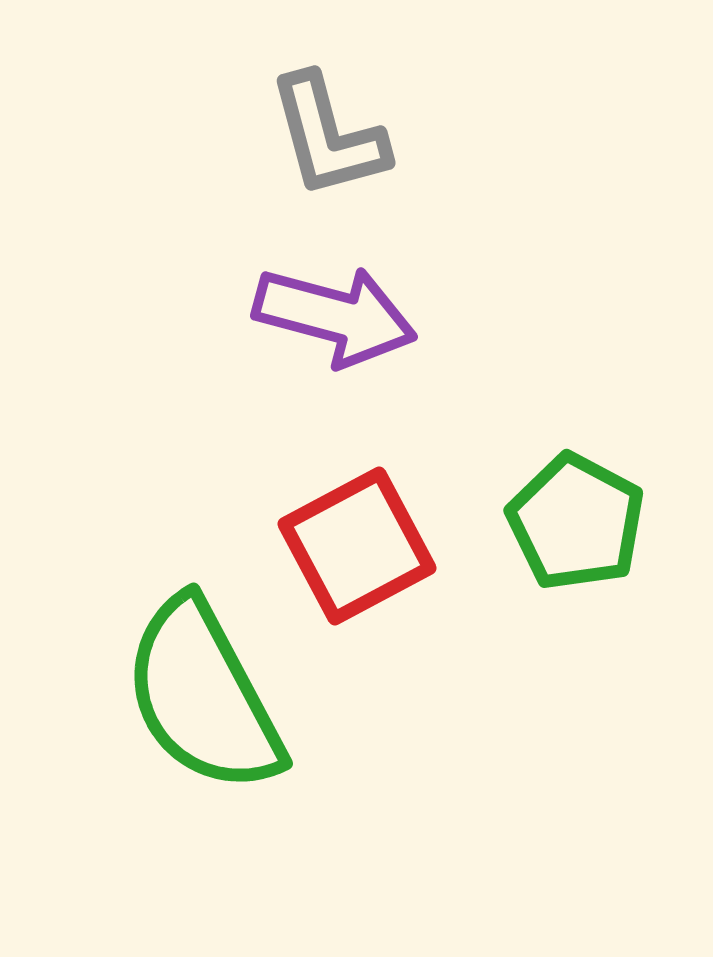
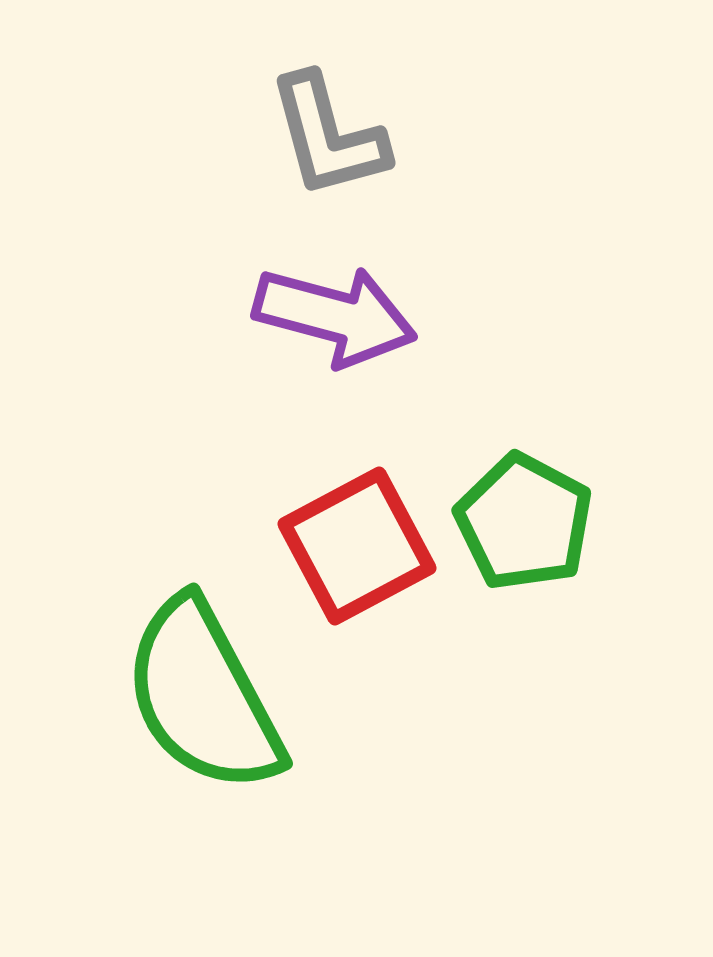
green pentagon: moved 52 px left
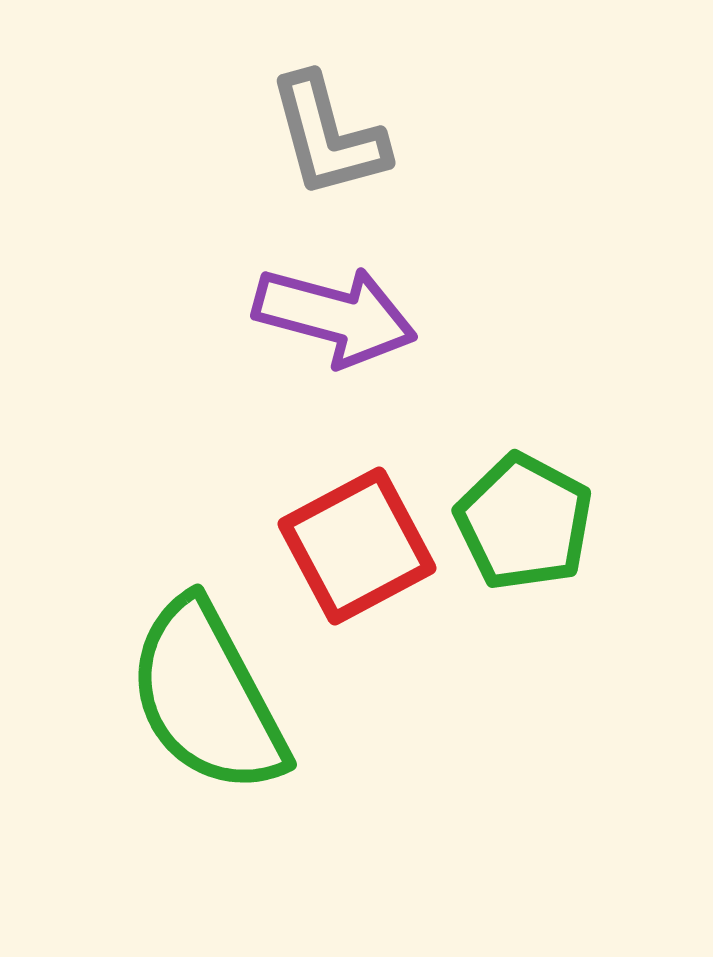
green semicircle: moved 4 px right, 1 px down
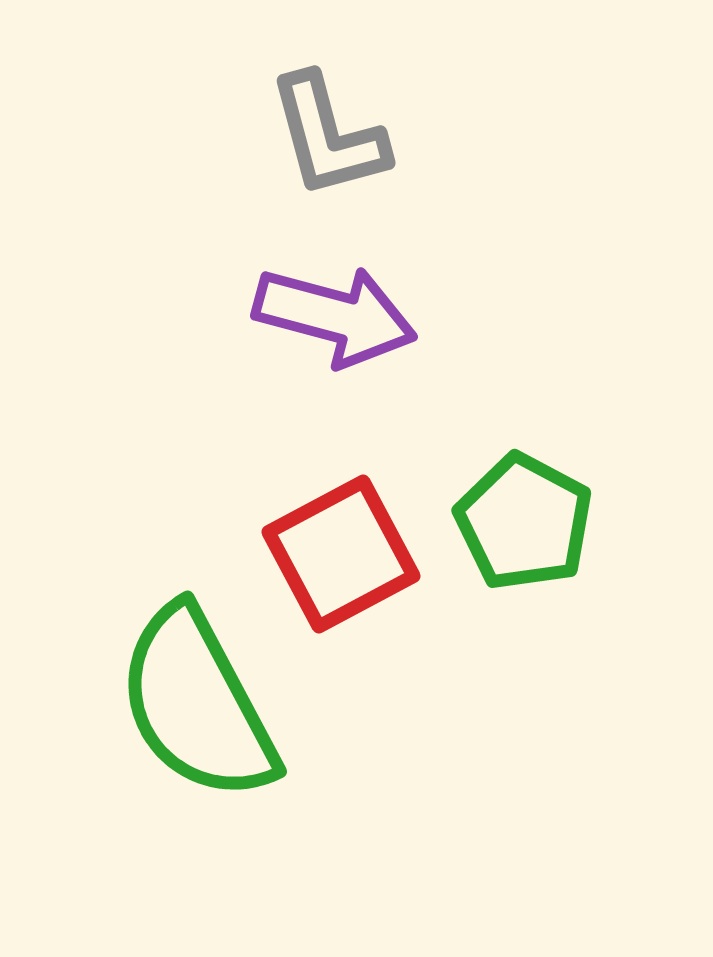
red square: moved 16 px left, 8 px down
green semicircle: moved 10 px left, 7 px down
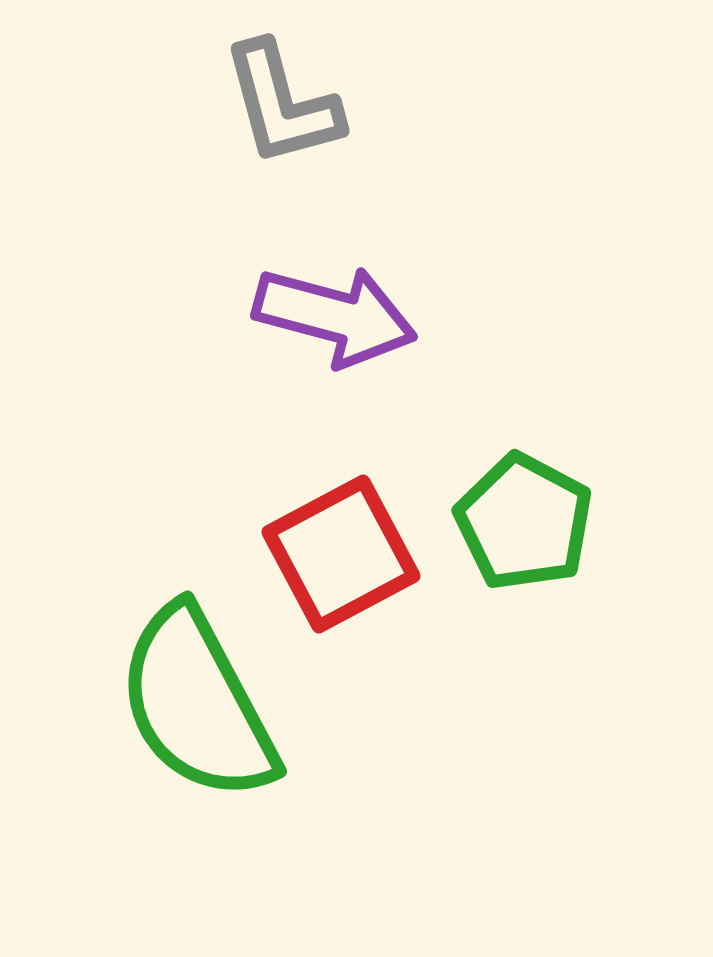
gray L-shape: moved 46 px left, 32 px up
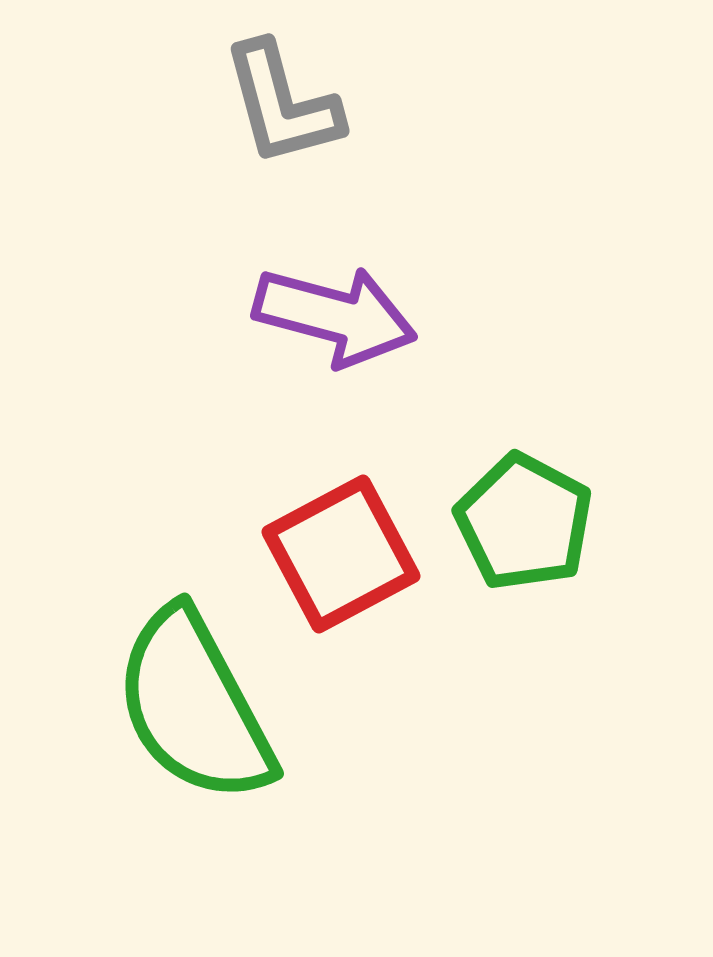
green semicircle: moved 3 px left, 2 px down
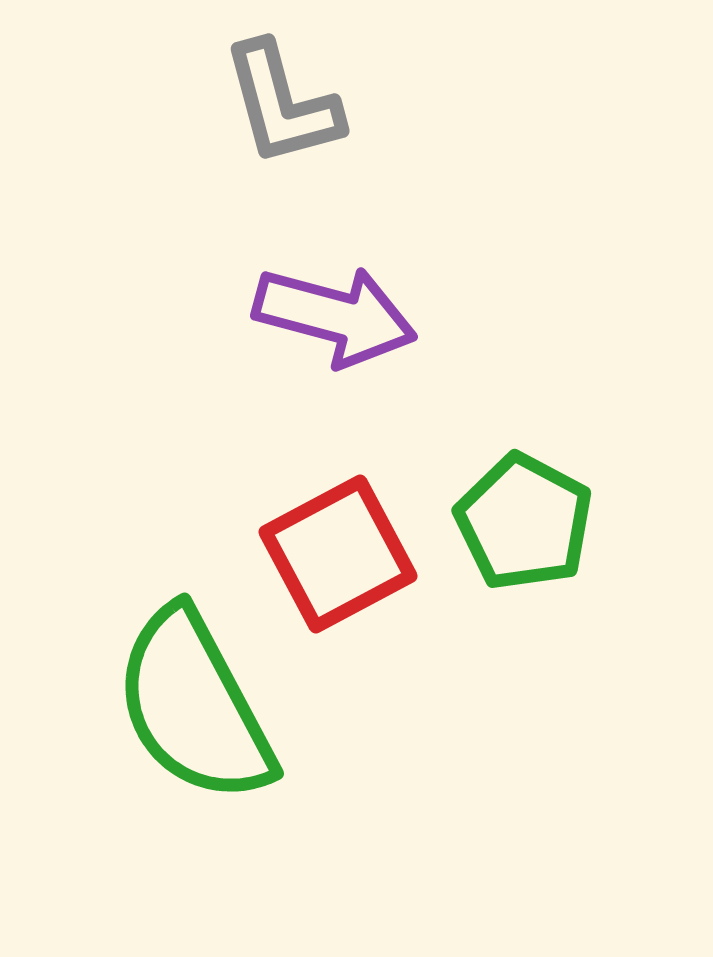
red square: moved 3 px left
